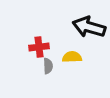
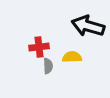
black arrow: moved 1 px left, 1 px up
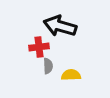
black arrow: moved 28 px left
yellow semicircle: moved 1 px left, 18 px down
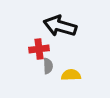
red cross: moved 2 px down
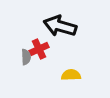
red cross: rotated 18 degrees counterclockwise
gray semicircle: moved 22 px left, 9 px up
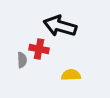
red cross: rotated 36 degrees clockwise
gray semicircle: moved 4 px left, 3 px down
